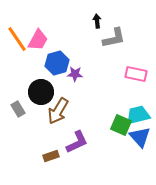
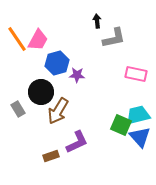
purple star: moved 2 px right, 1 px down
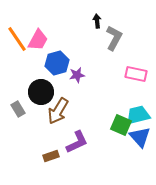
gray L-shape: rotated 50 degrees counterclockwise
purple star: rotated 14 degrees counterclockwise
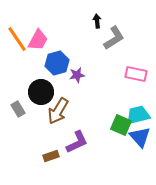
gray L-shape: rotated 30 degrees clockwise
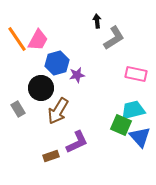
black circle: moved 4 px up
cyan trapezoid: moved 5 px left, 5 px up
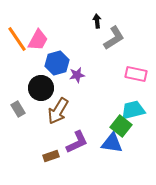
green square: moved 1 px down; rotated 15 degrees clockwise
blue triangle: moved 28 px left, 6 px down; rotated 40 degrees counterclockwise
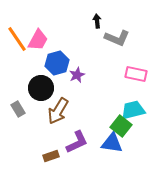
gray L-shape: moved 3 px right; rotated 55 degrees clockwise
purple star: rotated 14 degrees counterclockwise
